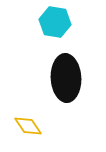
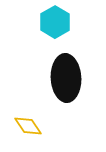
cyan hexagon: rotated 20 degrees clockwise
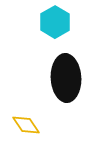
yellow diamond: moved 2 px left, 1 px up
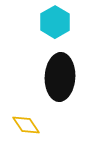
black ellipse: moved 6 px left, 1 px up; rotated 6 degrees clockwise
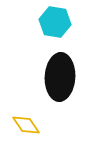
cyan hexagon: rotated 20 degrees counterclockwise
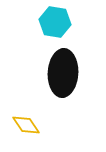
black ellipse: moved 3 px right, 4 px up
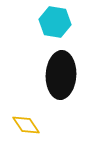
black ellipse: moved 2 px left, 2 px down
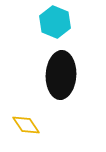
cyan hexagon: rotated 12 degrees clockwise
